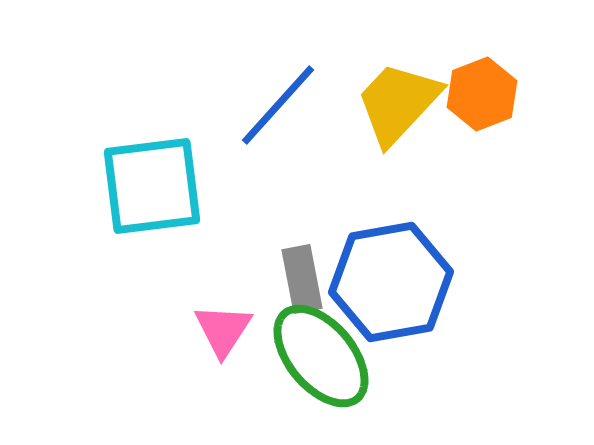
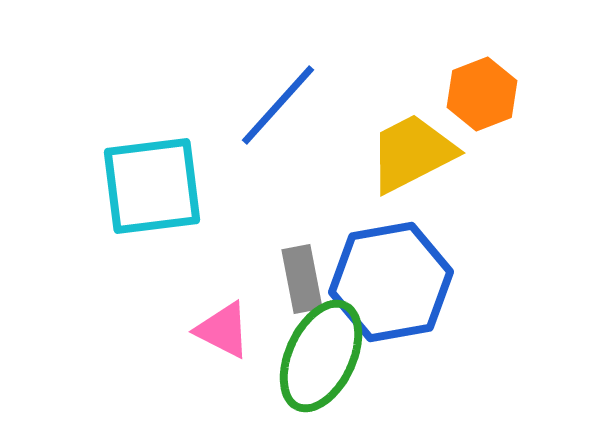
yellow trapezoid: moved 14 px right, 50 px down; rotated 20 degrees clockwise
pink triangle: rotated 36 degrees counterclockwise
green ellipse: rotated 65 degrees clockwise
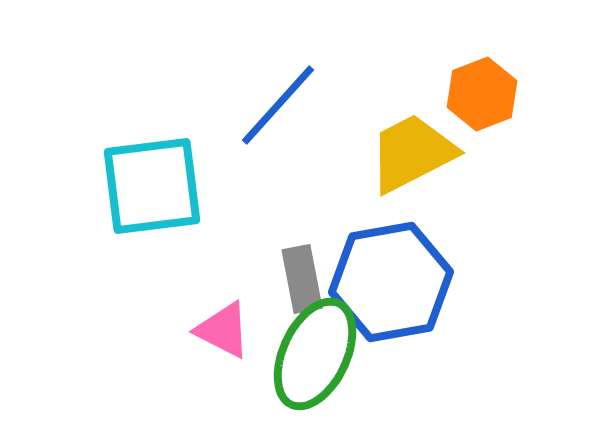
green ellipse: moved 6 px left, 2 px up
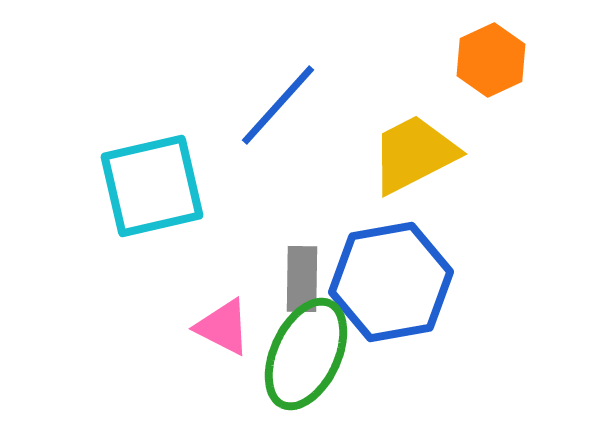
orange hexagon: moved 9 px right, 34 px up; rotated 4 degrees counterclockwise
yellow trapezoid: moved 2 px right, 1 px down
cyan square: rotated 6 degrees counterclockwise
gray rectangle: rotated 12 degrees clockwise
pink triangle: moved 3 px up
green ellipse: moved 9 px left
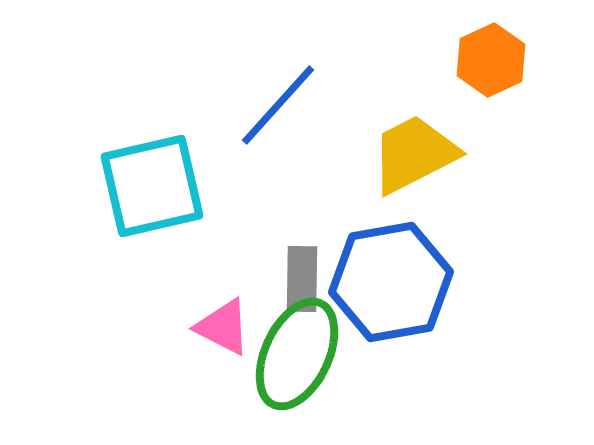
green ellipse: moved 9 px left
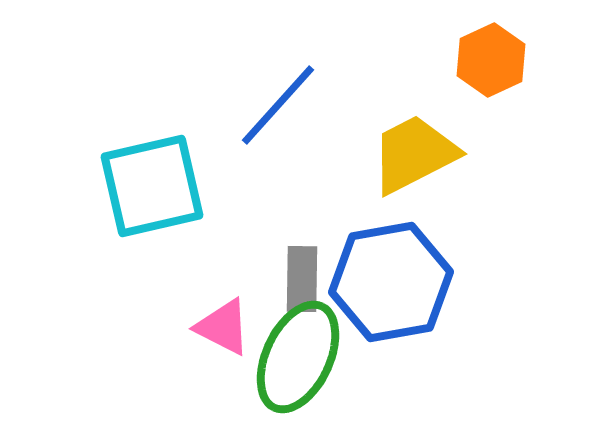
green ellipse: moved 1 px right, 3 px down
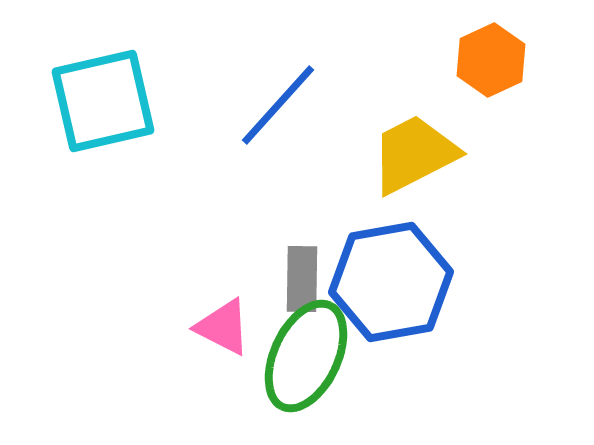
cyan square: moved 49 px left, 85 px up
green ellipse: moved 8 px right, 1 px up
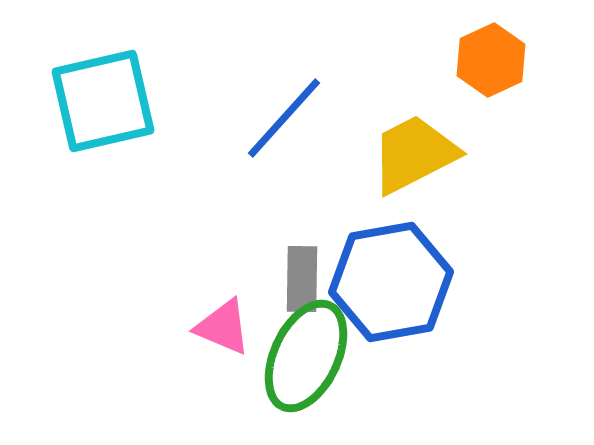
blue line: moved 6 px right, 13 px down
pink triangle: rotated 4 degrees counterclockwise
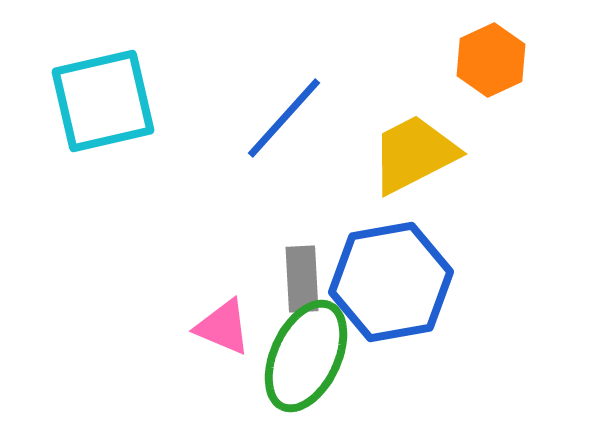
gray rectangle: rotated 4 degrees counterclockwise
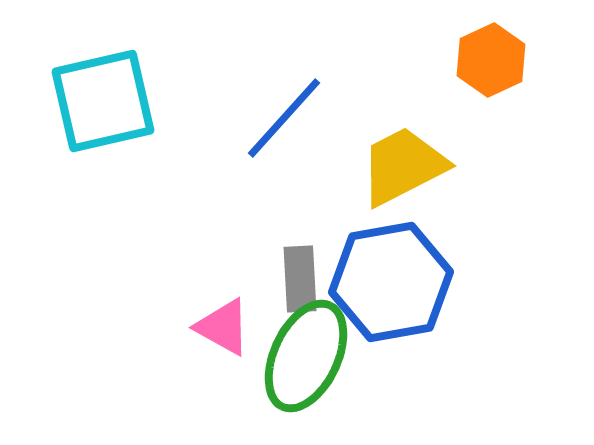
yellow trapezoid: moved 11 px left, 12 px down
gray rectangle: moved 2 px left
pink triangle: rotated 6 degrees clockwise
